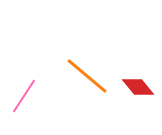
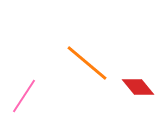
orange line: moved 13 px up
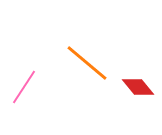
pink line: moved 9 px up
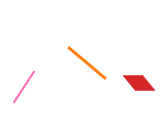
red diamond: moved 1 px right, 4 px up
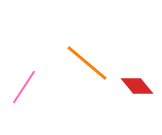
red diamond: moved 2 px left, 3 px down
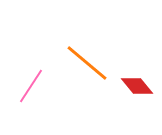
pink line: moved 7 px right, 1 px up
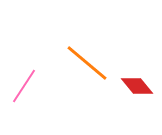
pink line: moved 7 px left
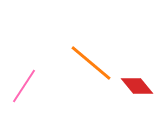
orange line: moved 4 px right
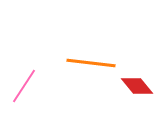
orange line: rotated 33 degrees counterclockwise
